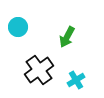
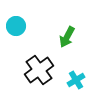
cyan circle: moved 2 px left, 1 px up
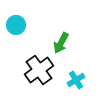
cyan circle: moved 1 px up
green arrow: moved 6 px left, 6 px down
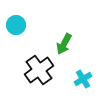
green arrow: moved 3 px right, 1 px down
cyan cross: moved 7 px right, 1 px up
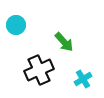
green arrow: moved 2 px up; rotated 70 degrees counterclockwise
black cross: rotated 12 degrees clockwise
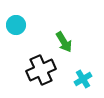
green arrow: rotated 10 degrees clockwise
black cross: moved 2 px right
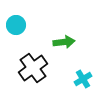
green arrow: rotated 65 degrees counterclockwise
black cross: moved 8 px left, 2 px up; rotated 12 degrees counterclockwise
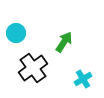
cyan circle: moved 8 px down
green arrow: rotated 50 degrees counterclockwise
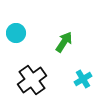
black cross: moved 1 px left, 12 px down
